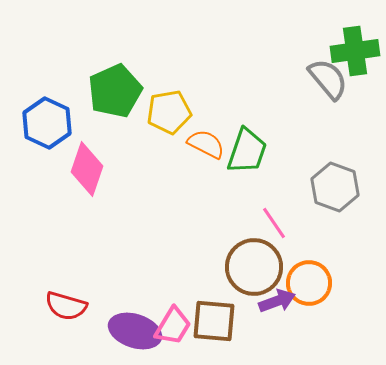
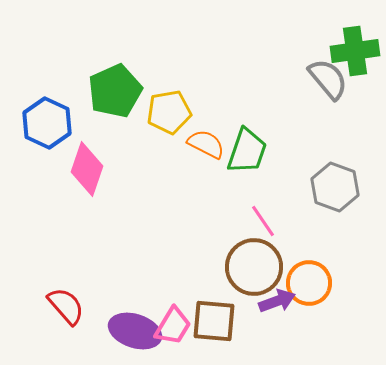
pink line: moved 11 px left, 2 px up
red semicircle: rotated 147 degrees counterclockwise
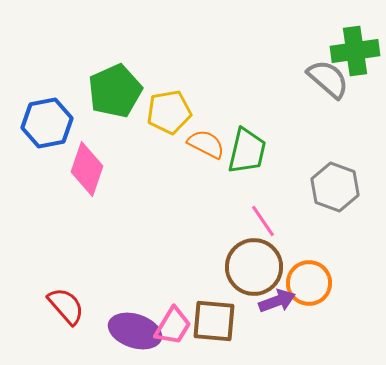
gray semicircle: rotated 9 degrees counterclockwise
blue hexagon: rotated 24 degrees clockwise
green trapezoid: rotated 6 degrees counterclockwise
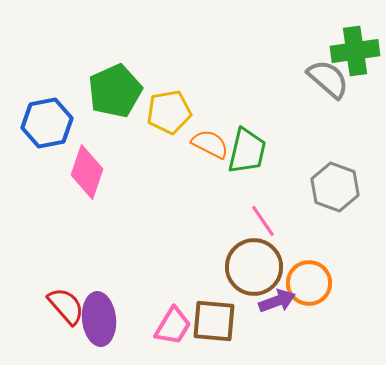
orange semicircle: moved 4 px right
pink diamond: moved 3 px down
purple ellipse: moved 36 px left, 12 px up; rotated 66 degrees clockwise
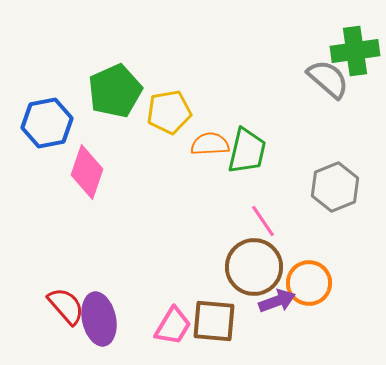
orange semicircle: rotated 30 degrees counterclockwise
gray hexagon: rotated 18 degrees clockwise
purple ellipse: rotated 6 degrees counterclockwise
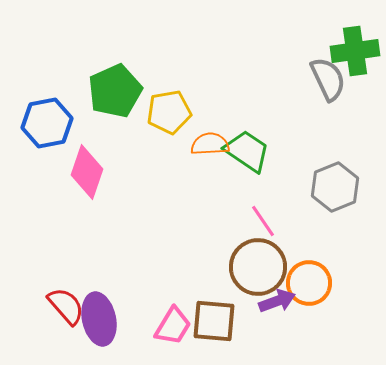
gray semicircle: rotated 24 degrees clockwise
green trapezoid: rotated 69 degrees counterclockwise
brown circle: moved 4 px right
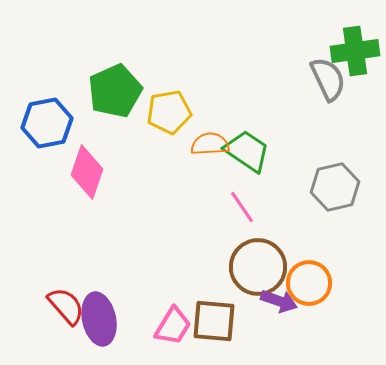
gray hexagon: rotated 9 degrees clockwise
pink line: moved 21 px left, 14 px up
purple arrow: moved 2 px right; rotated 39 degrees clockwise
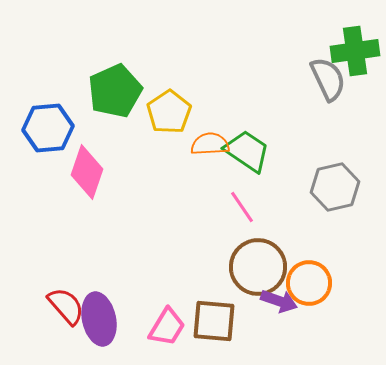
yellow pentagon: rotated 24 degrees counterclockwise
blue hexagon: moved 1 px right, 5 px down; rotated 6 degrees clockwise
pink trapezoid: moved 6 px left, 1 px down
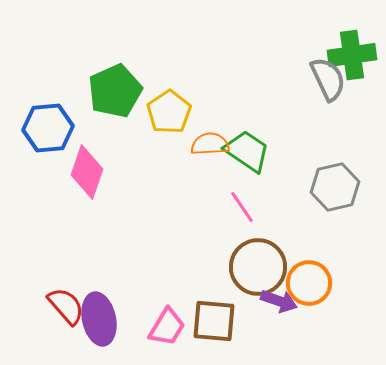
green cross: moved 3 px left, 4 px down
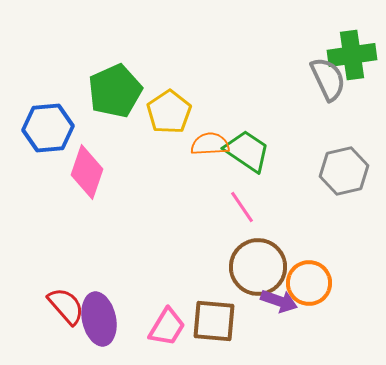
gray hexagon: moved 9 px right, 16 px up
